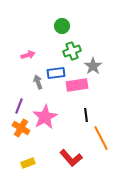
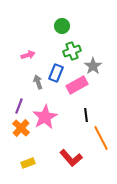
blue rectangle: rotated 60 degrees counterclockwise
pink rectangle: rotated 20 degrees counterclockwise
orange cross: rotated 12 degrees clockwise
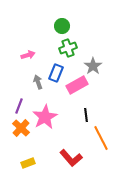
green cross: moved 4 px left, 3 px up
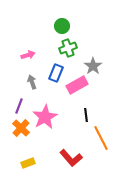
gray arrow: moved 6 px left
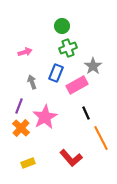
pink arrow: moved 3 px left, 3 px up
black line: moved 2 px up; rotated 16 degrees counterclockwise
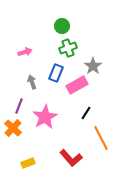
black line: rotated 56 degrees clockwise
orange cross: moved 8 px left
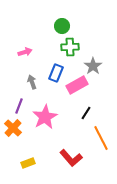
green cross: moved 2 px right, 1 px up; rotated 18 degrees clockwise
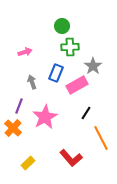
yellow rectangle: rotated 24 degrees counterclockwise
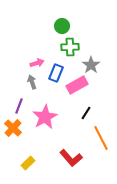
pink arrow: moved 12 px right, 11 px down
gray star: moved 2 px left, 1 px up
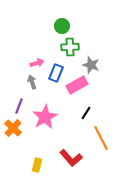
gray star: rotated 18 degrees counterclockwise
yellow rectangle: moved 9 px right, 2 px down; rotated 32 degrees counterclockwise
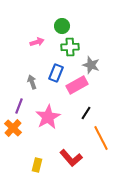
pink arrow: moved 21 px up
pink star: moved 3 px right
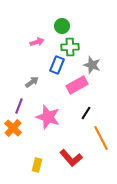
gray star: moved 1 px right
blue rectangle: moved 1 px right, 8 px up
gray arrow: rotated 72 degrees clockwise
pink star: rotated 25 degrees counterclockwise
